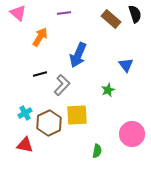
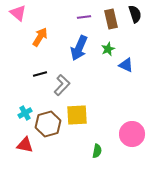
purple line: moved 20 px right, 4 px down
brown rectangle: rotated 36 degrees clockwise
blue arrow: moved 1 px right, 7 px up
blue triangle: rotated 28 degrees counterclockwise
green star: moved 41 px up
brown hexagon: moved 1 px left, 1 px down; rotated 10 degrees clockwise
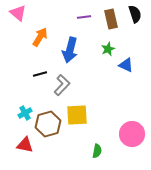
blue arrow: moved 9 px left, 2 px down; rotated 10 degrees counterclockwise
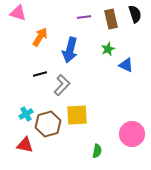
pink triangle: rotated 24 degrees counterclockwise
cyan cross: moved 1 px right, 1 px down
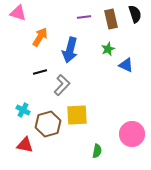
black line: moved 2 px up
cyan cross: moved 3 px left, 4 px up; rotated 32 degrees counterclockwise
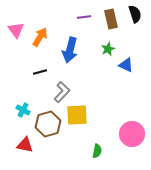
pink triangle: moved 2 px left, 17 px down; rotated 36 degrees clockwise
gray L-shape: moved 7 px down
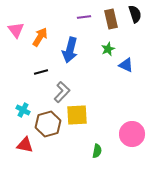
black line: moved 1 px right
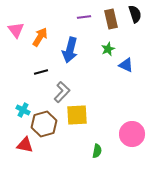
brown hexagon: moved 4 px left
